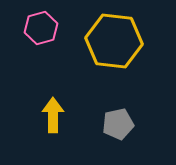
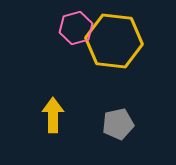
pink hexagon: moved 35 px right
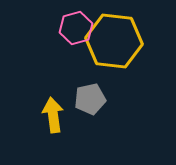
yellow arrow: rotated 8 degrees counterclockwise
gray pentagon: moved 28 px left, 25 px up
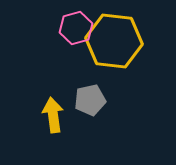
gray pentagon: moved 1 px down
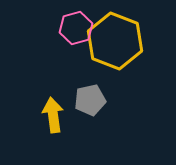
yellow hexagon: moved 1 px right; rotated 14 degrees clockwise
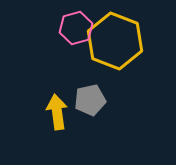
yellow arrow: moved 4 px right, 3 px up
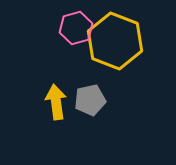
yellow arrow: moved 1 px left, 10 px up
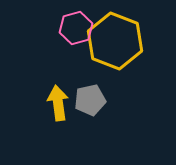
yellow arrow: moved 2 px right, 1 px down
